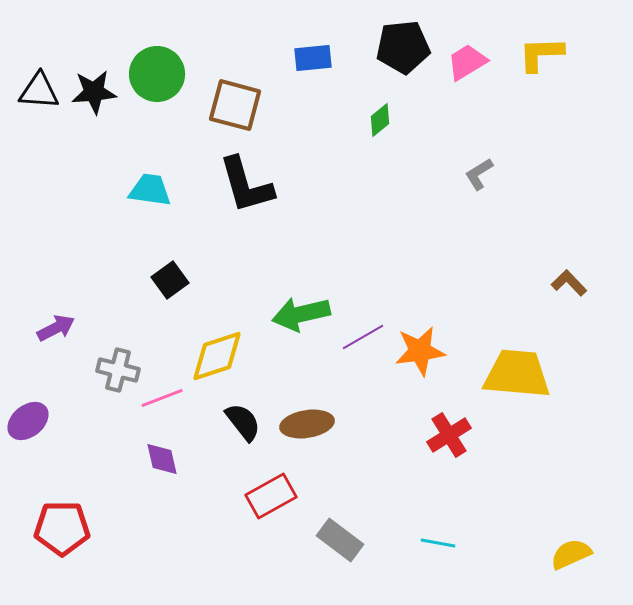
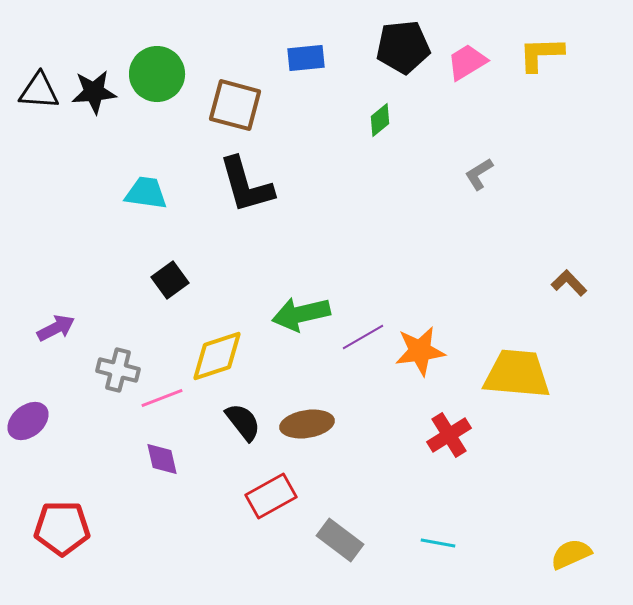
blue rectangle: moved 7 px left
cyan trapezoid: moved 4 px left, 3 px down
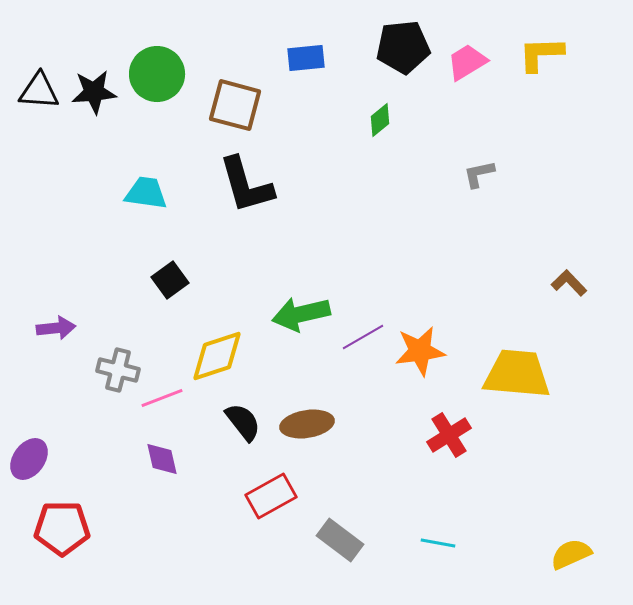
gray L-shape: rotated 20 degrees clockwise
purple arrow: rotated 21 degrees clockwise
purple ellipse: moved 1 px right, 38 px down; rotated 15 degrees counterclockwise
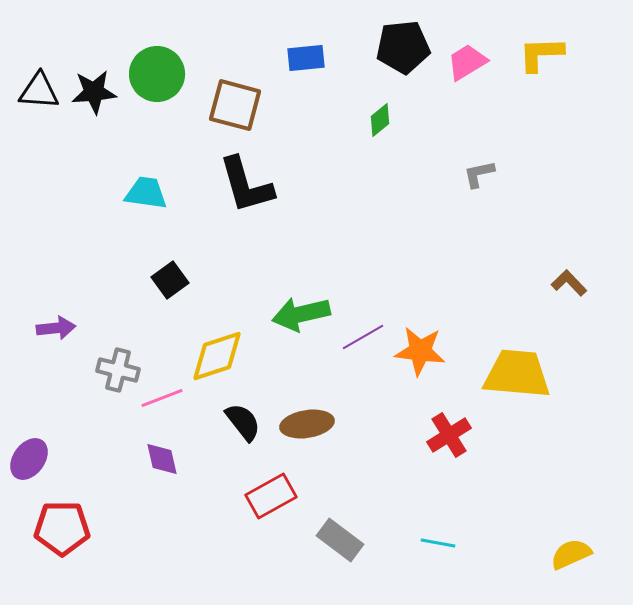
orange star: rotated 15 degrees clockwise
